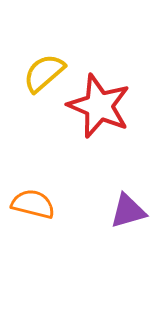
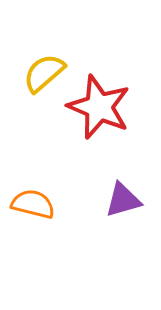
red star: moved 1 px down
purple triangle: moved 5 px left, 11 px up
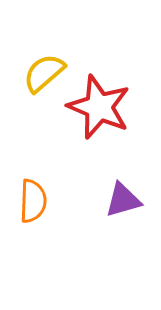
orange semicircle: moved 3 px up; rotated 78 degrees clockwise
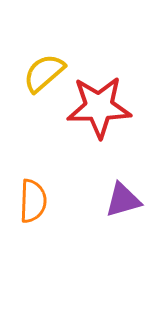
red star: rotated 24 degrees counterclockwise
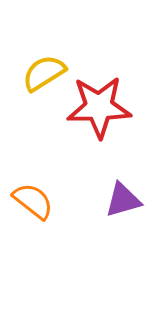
yellow semicircle: rotated 9 degrees clockwise
orange semicircle: rotated 54 degrees counterclockwise
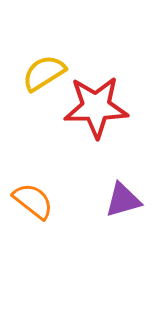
red star: moved 3 px left
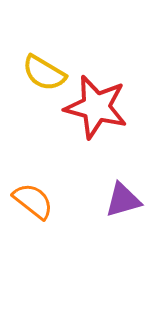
yellow semicircle: rotated 117 degrees counterclockwise
red star: rotated 16 degrees clockwise
